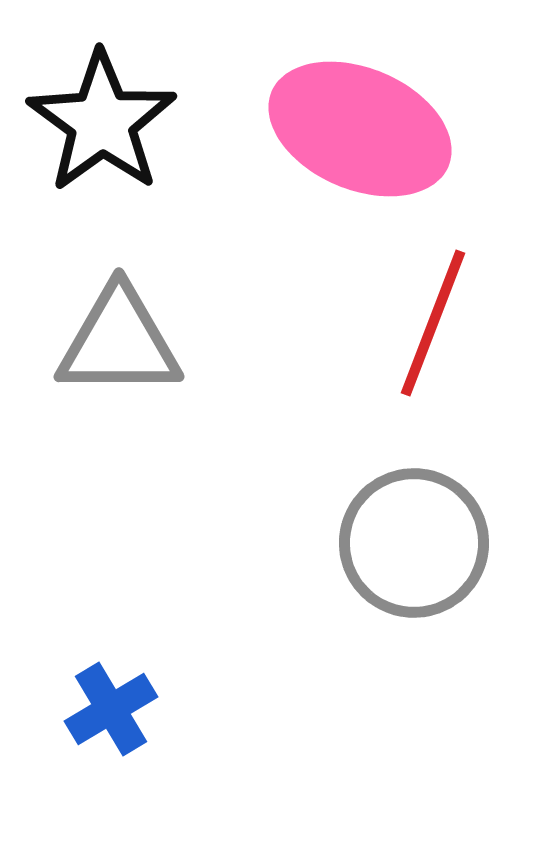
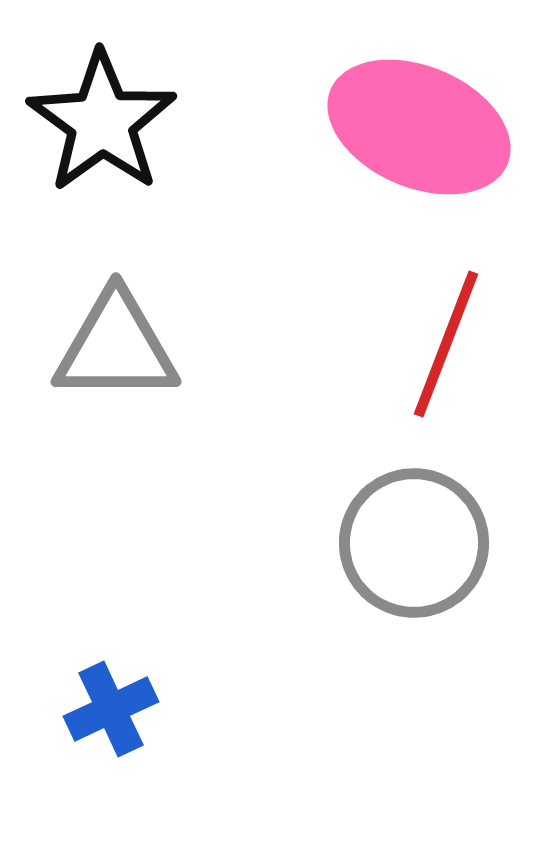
pink ellipse: moved 59 px right, 2 px up
red line: moved 13 px right, 21 px down
gray triangle: moved 3 px left, 5 px down
blue cross: rotated 6 degrees clockwise
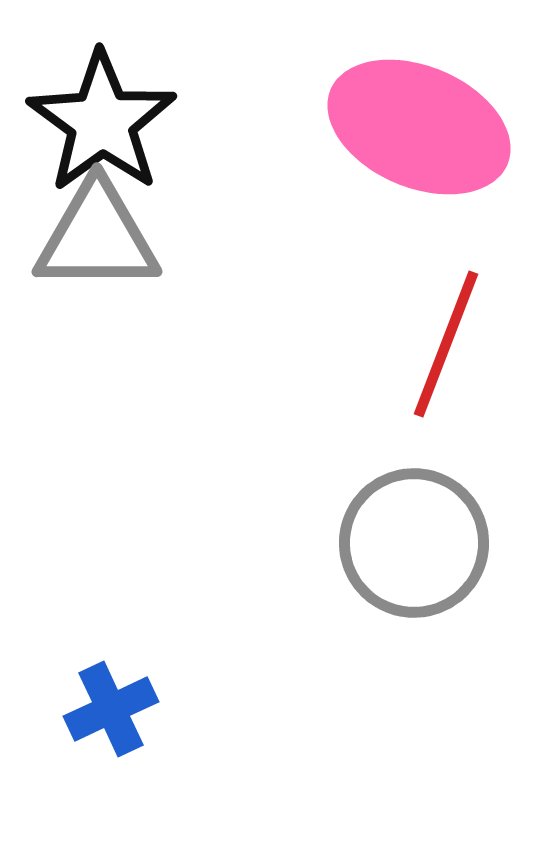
gray triangle: moved 19 px left, 110 px up
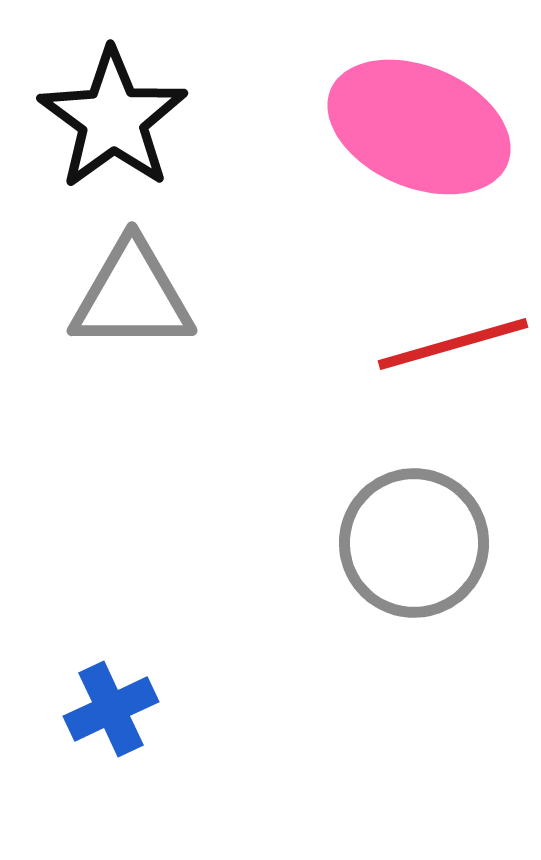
black star: moved 11 px right, 3 px up
gray triangle: moved 35 px right, 59 px down
red line: moved 7 px right; rotated 53 degrees clockwise
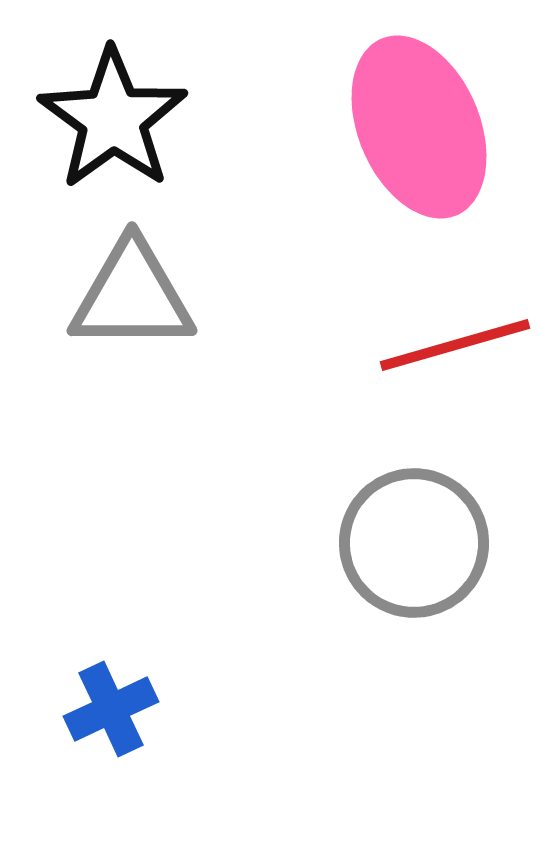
pink ellipse: rotated 44 degrees clockwise
red line: moved 2 px right, 1 px down
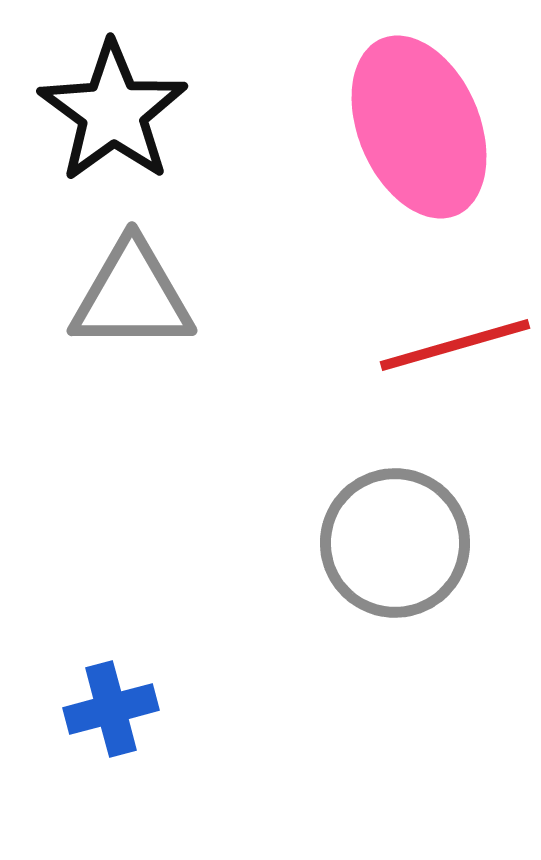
black star: moved 7 px up
gray circle: moved 19 px left
blue cross: rotated 10 degrees clockwise
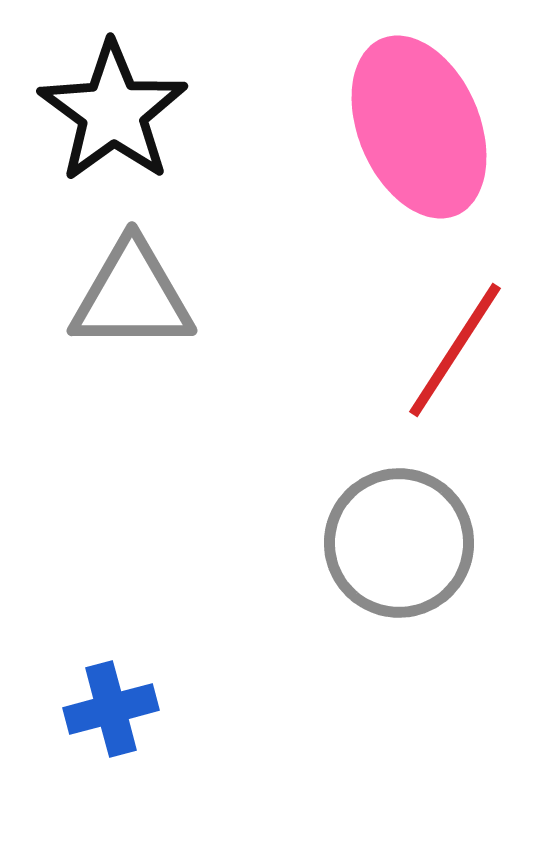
red line: moved 5 px down; rotated 41 degrees counterclockwise
gray circle: moved 4 px right
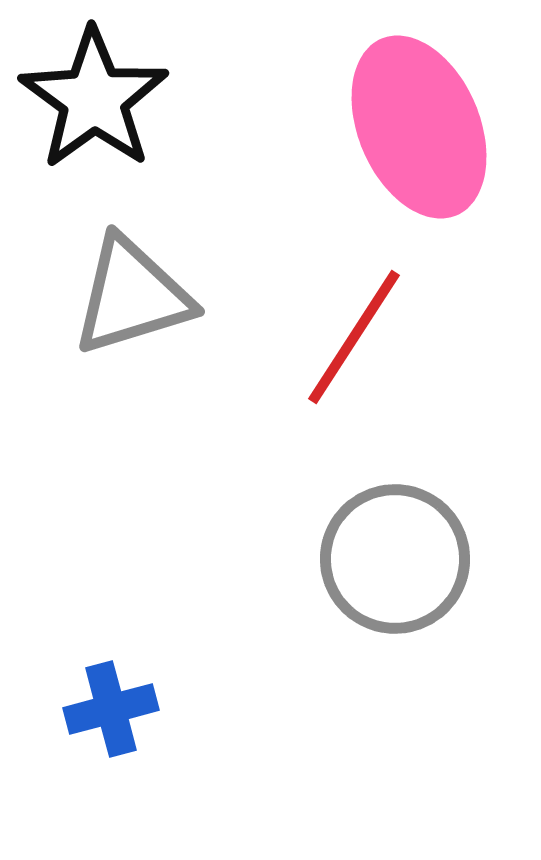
black star: moved 19 px left, 13 px up
gray triangle: rotated 17 degrees counterclockwise
red line: moved 101 px left, 13 px up
gray circle: moved 4 px left, 16 px down
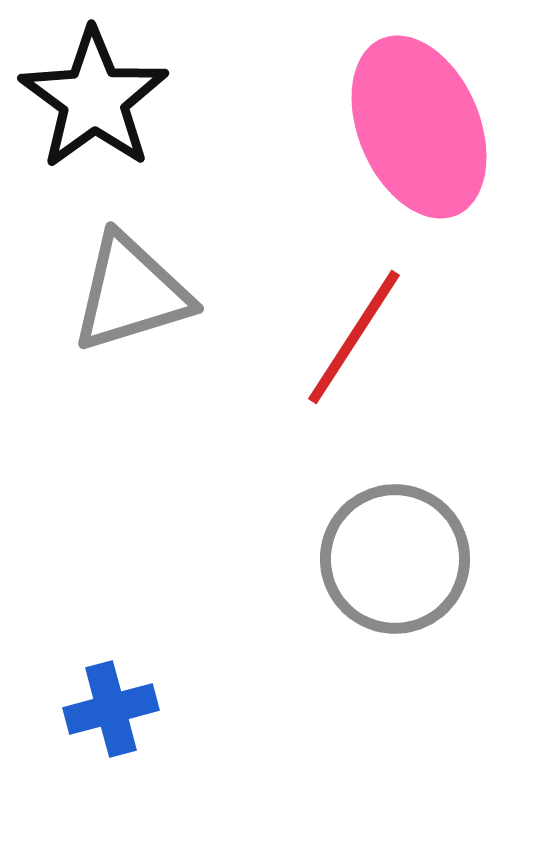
gray triangle: moved 1 px left, 3 px up
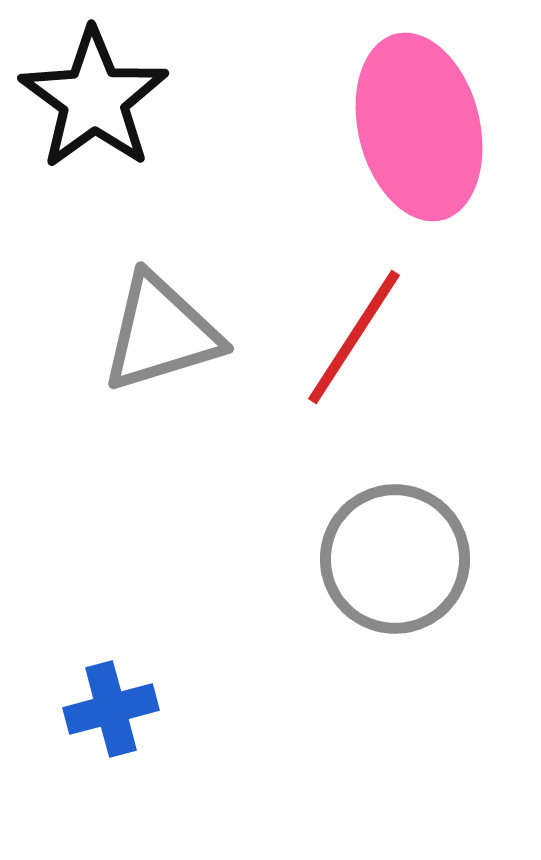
pink ellipse: rotated 9 degrees clockwise
gray triangle: moved 30 px right, 40 px down
